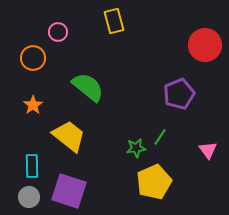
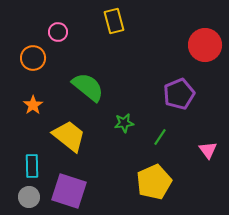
green star: moved 12 px left, 25 px up
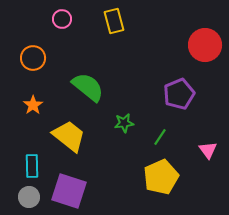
pink circle: moved 4 px right, 13 px up
yellow pentagon: moved 7 px right, 5 px up
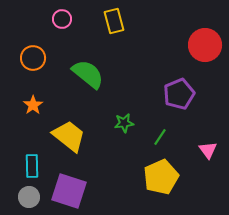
green semicircle: moved 13 px up
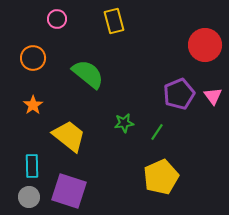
pink circle: moved 5 px left
green line: moved 3 px left, 5 px up
pink triangle: moved 5 px right, 54 px up
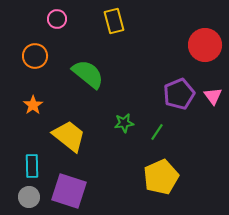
orange circle: moved 2 px right, 2 px up
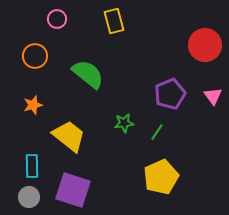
purple pentagon: moved 9 px left
orange star: rotated 18 degrees clockwise
purple square: moved 4 px right, 1 px up
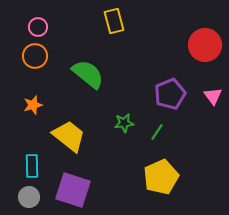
pink circle: moved 19 px left, 8 px down
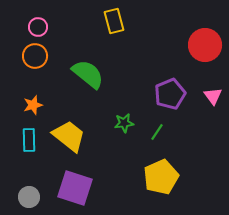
cyan rectangle: moved 3 px left, 26 px up
purple square: moved 2 px right, 2 px up
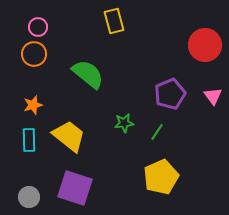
orange circle: moved 1 px left, 2 px up
